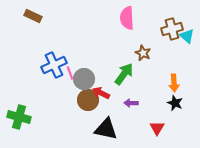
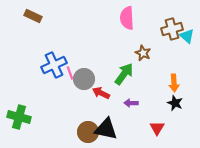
brown circle: moved 32 px down
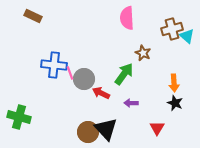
blue cross: rotated 30 degrees clockwise
black triangle: rotated 35 degrees clockwise
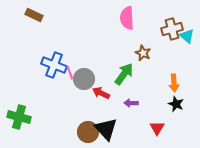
brown rectangle: moved 1 px right, 1 px up
blue cross: rotated 15 degrees clockwise
black star: moved 1 px right, 1 px down
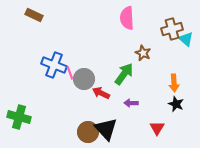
cyan triangle: moved 1 px left, 3 px down
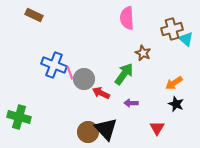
orange arrow: rotated 60 degrees clockwise
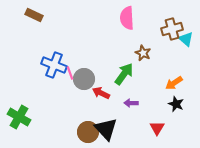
green cross: rotated 15 degrees clockwise
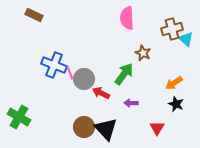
brown circle: moved 4 px left, 5 px up
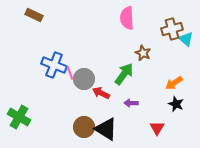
black triangle: rotated 15 degrees counterclockwise
